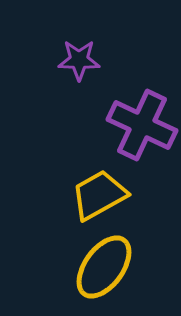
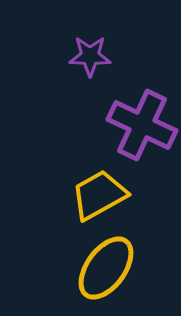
purple star: moved 11 px right, 4 px up
yellow ellipse: moved 2 px right, 1 px down
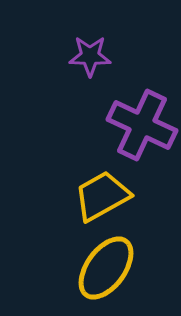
yellow trapezoid: moved 3 px right, 1 px down
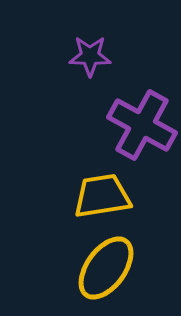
purple cross: rotated 4 degrees clockwise
yellow trapezoid: rotated 20 degrees clockwise
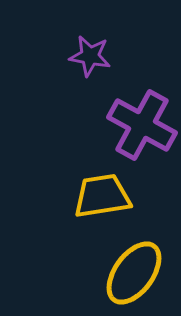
purple star: rotated 9 degrees clockwise
yellow ellipse: moved 28 px right, 5 px down
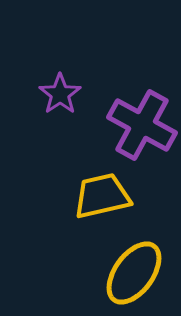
purple star: moved 30 px left, 38 px down; rotated 27 degrees clockwise
yellow trapezoid: rotated 4 degrees counterclockwise
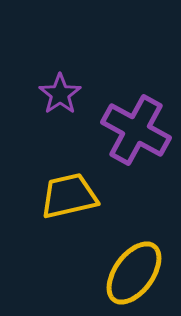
purple cross: moved 6 px left, 5 px down
yellow trapezoid: moved 33 px left
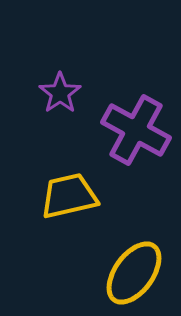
purple star: moved 1 px up
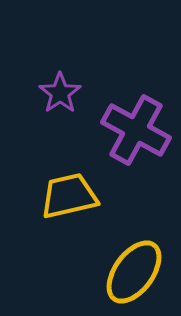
yellow ellipse: moved 1 px up
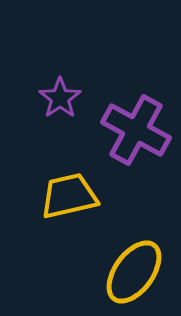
purple star: moved 5 px down
